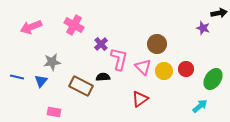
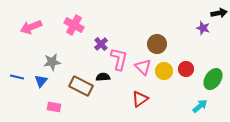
pink rectangle: moved 5 px up
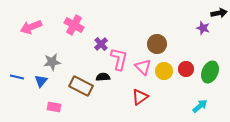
green ellipse: moved 3 px left, 7 px up; rotated 10 degrees counterclockwise
red triangle: moved 2 px up
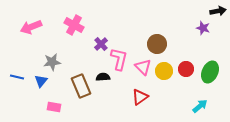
black arrow: moved 1 px left, 2 px up
brown rectangle: rotated 40 degrees clockwise
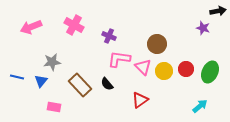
purple cross: moved 8 px right, 8 px up; rotated 24 degrees counterclockwise
pink L-shape: rotated 95 degrees counterclockwise
black semicircle: moved 4 px right, 7 px down; rotated 128 degrees counterclockwise
brown rectangle: moved 1 px left, 1 px up; rotated 20 degrees counterclockwise
red triangle: moved 3 px down
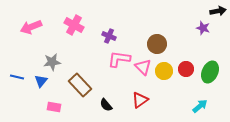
black semicircle: moved 1 px left, 21 px down
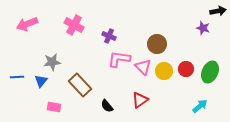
pink arrow: moved 4 px left, 3 px up
blue line: rotated 16 degrees counterclockwise
black semicircle: moved 1 px right, 1 px down
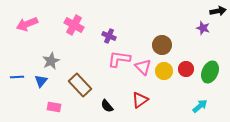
brown circle: moved 5 px right, 1 px down
gray star: moved 1 px left, 1 px up; rotated 18 degrees counterclockwise
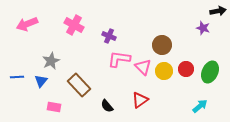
brown rectangle: moved 1 px left
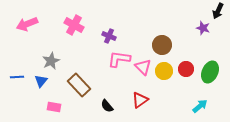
black arrow: rotated 126 degrees clockwise
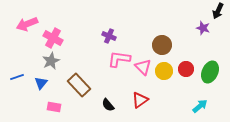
pink cross: moved 21 px left, 13 px down
blue line: rotated 16 degrees counterclockwise
blue triangle: moved 2 px down
black semicircle: moved 1 px right, 1 px up
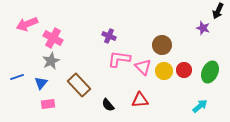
red circle: moved 2 px left, 1 px down
red triangle: rotated 30 degrees clockwise
pink rectangle: moved 6 px left, 3 px up; rotated 16 degrees counterclockwise
